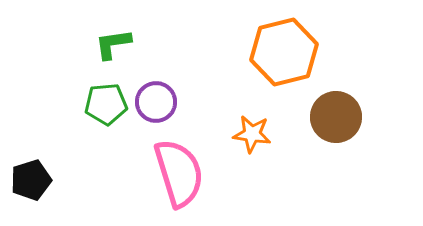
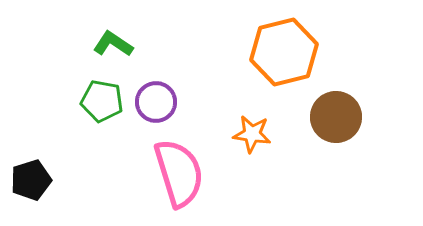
green L-shape: rotated 42 degrees clockwise
green pentagon: moved 4 px left, 3 px up; rotated 15 degrees clockwise
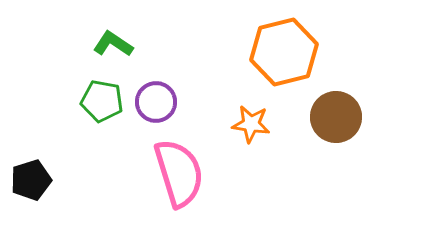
orange star: moved 1 px left, 10 px up
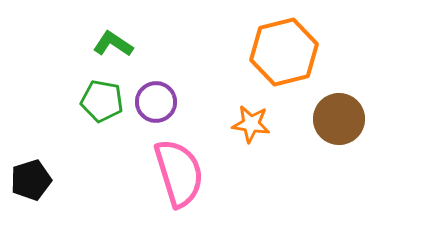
brown circle: moved 3 px right, 2 px down
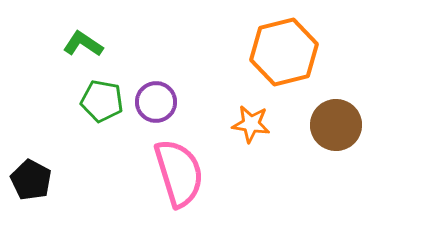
green L-shape: moved 30 px left
brown circle: moved 3 px left, 6 px down
black pentagon: rotated 27 degrees counterclockwise
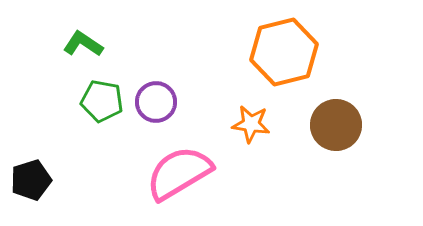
pink semicircle: rotated 104 degrees counterclockwise
black pentagon: rotated 27 degrees clockwise
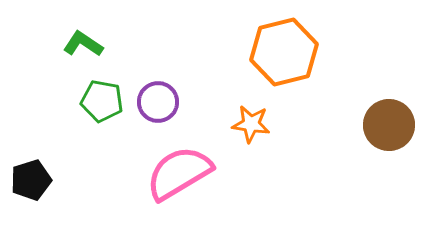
purple circle: moved 2 px right
brown circle: moved 53 px right
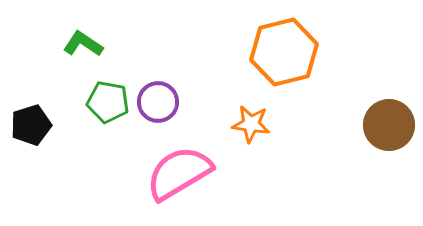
green pentagon: moved 6 px right, 1 px down
black pentagon: moved 55 px up
